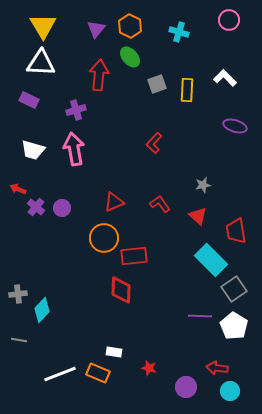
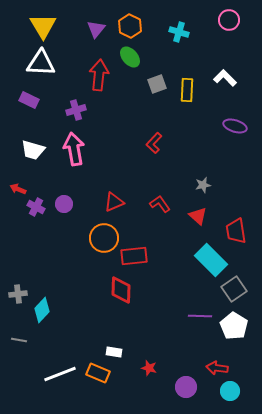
purple cross at (36, 207): rotated 12 degrees counterclockwise
purple circle at (62, 208): moved 2 px right, 4 px up
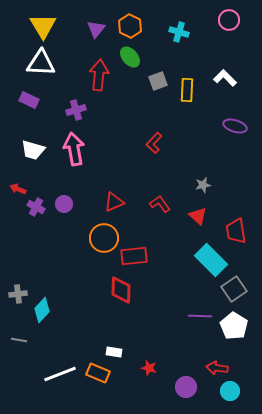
gray square at (157, 84): moved 1 px right, 3 px up
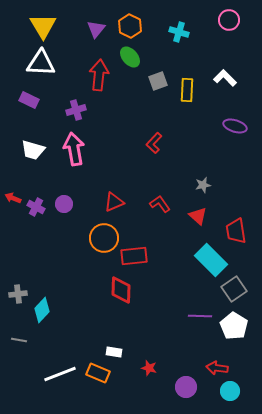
red arrow at (18, 189): moved 5 px left, 9 px down
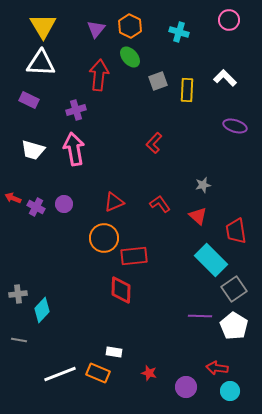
red star at (149, 368): moved 5 px down
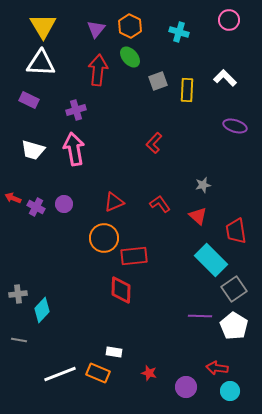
red arrow at (99, 75): moved 1 px left, 5 px up
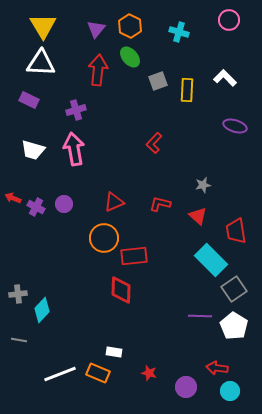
red L-shape at (160, 204): rotated 40 degrees counterclockwise
